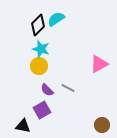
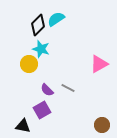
yellow circle: moved 10 px left, 2 px up
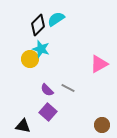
yellow circle: moved 1 px right, 5 px up
purple square: moved 6 px right, 2 px down; rotated 18 degrees counterclockwise
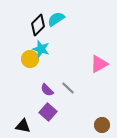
gray line: rotated 16 degrees clockwise
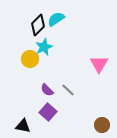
cyan star: moved 3 px right, 2 px up; rotated 30 degrees clockwise
pink triangle: rotated 30 degrees counterclockwise
gray line: moved 2 px down
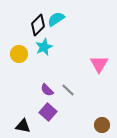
yellow circle: moved 11 px left, 5 px up
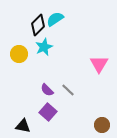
cyan semicircle: moved 1 px left
